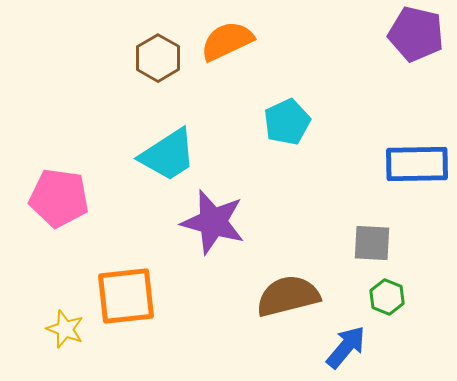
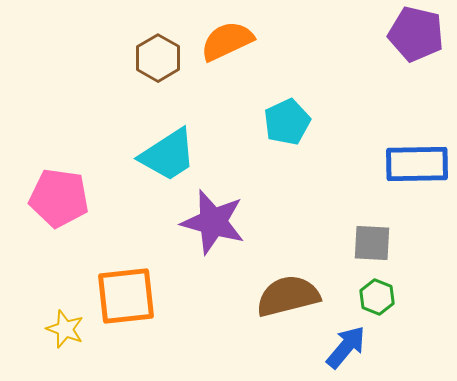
green hexagon: moved 10 px left
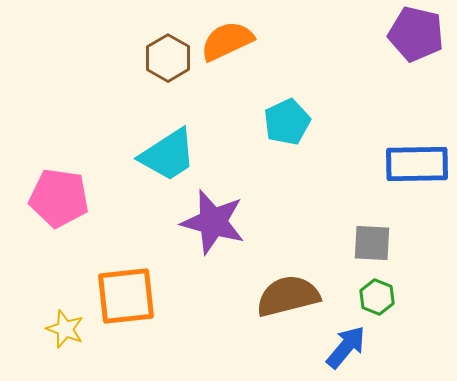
brown hexagon: moved 10 px right
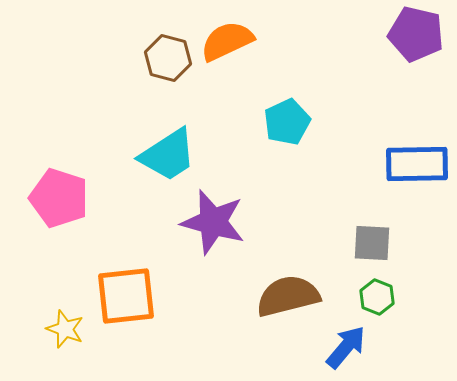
brown hexagon: rotated 15 degrees counterclockwise
pink pentagon: rotated 10 degrees clockwise
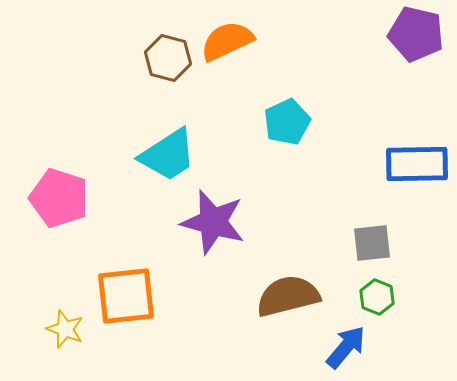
gray square: rotated 9 degrees counterclockwise
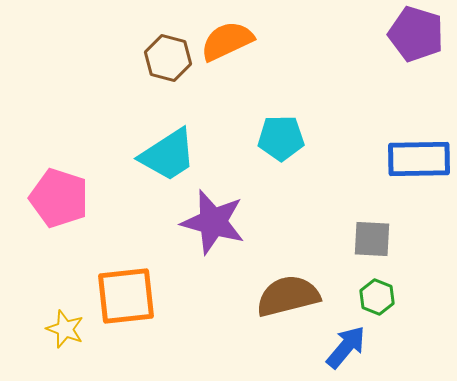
purple pentagon: rotated 4 degrees clockwise
cyan pentagon: moved 6 px left, 16 px down; rotated 24 degrees clockwise
blue rectangle: moved 2 px right, 5 px up
gray square: moved 4 px up; rotated 9 degrees clockwise
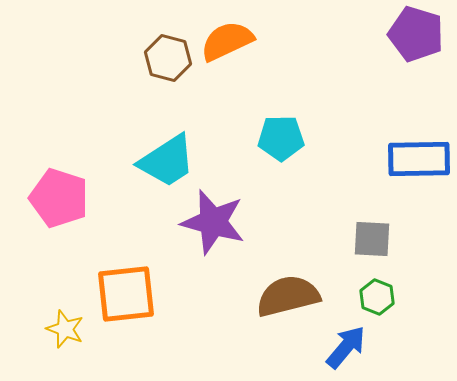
cyan trapezoid: moved 1 px left, 6 px down
orange square: moved 2 px up
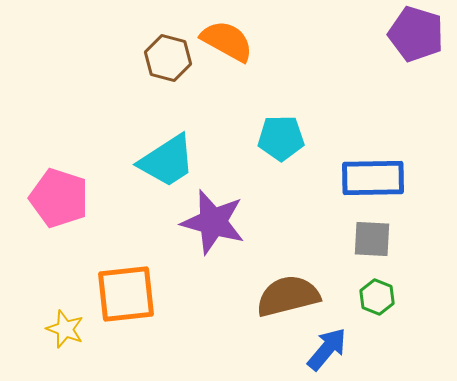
orange semicircle: rotated 54 degrees clockwise
blue rectangle: moved 46 px left, 19 px down
blue arrow: moved 19 px left, 2 px down
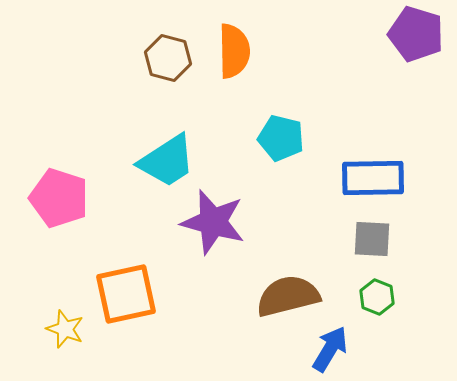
orange semicircle: moved 7 px right, 10 px down; rotated 60 degrees clockwise
cyan pentagon: rotated 15 degrees clockwise
orange square: rotated 6 degrees counterclockwise
blue arrow: moved 3 px right; rotated 9 degrees counterclockwise
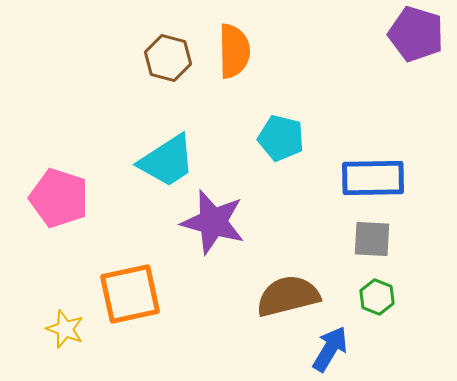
orange square: moved 4 px right
